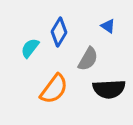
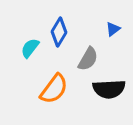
blue triangle: moved 5 px right, 3 px down; rotated 49 degrees clockwise
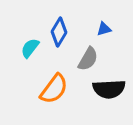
blue triangle: moved 9 px left; rotated 21 degrees clockwise
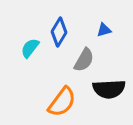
blue triangle: moved 1 px down
gray semicircle: moved 4 px left, 1 px down
orange semicircle: moved 8 px right, 13 px down
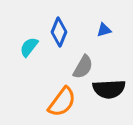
blue diamond: rotated 8 degrees counterclockwise
cyan semicircle: moved 1 px left, 1 px up
gray semicircle: moved 1 px left, 7 px down
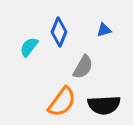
black semicircle: moved 5 px left, 16 px down
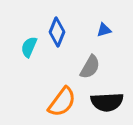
blue diamond: moved 2 px left
cyan semicircle: rotated 15 degrees counterclockwise
gray semicircle: moved 7 px right
black semicircle: moved 3 px right, 3 px up
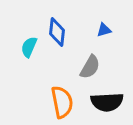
blue diamond: rotated 16 degrees counterclockwise
orange semicircle: rotated 48 degrees counterclockwise
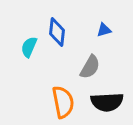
orange semicircle: moved 1 px right
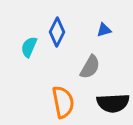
blue diamond: rotated 20 degrees clockwise
black semicircle: moved 6 px right, 1 px down
